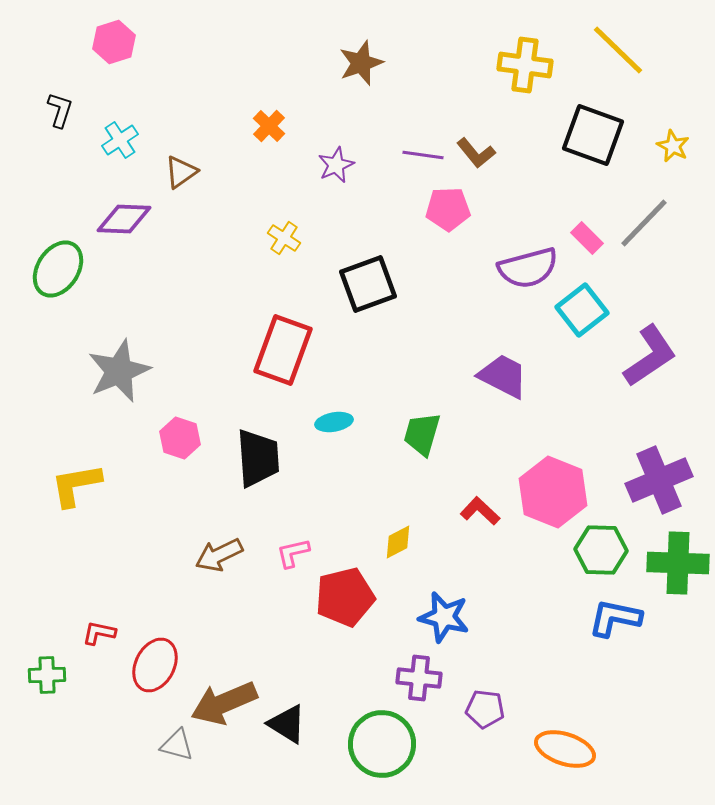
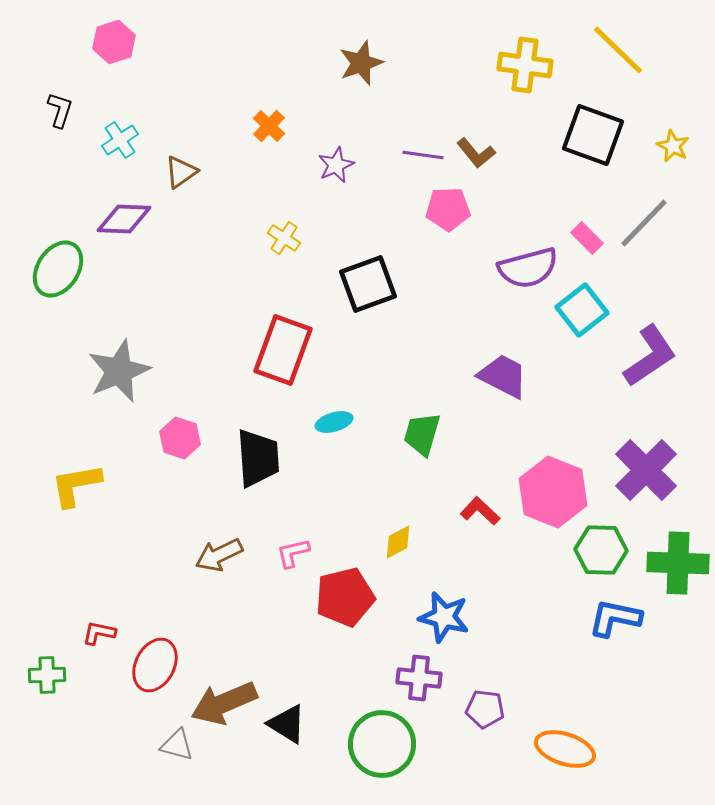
cyan ellipse at (334, 422): rotated 6 degrees counterclockwise
purple cross at (659, 480): moved 13 px left, 10 px up; rotated 22 degrees counterclockwise
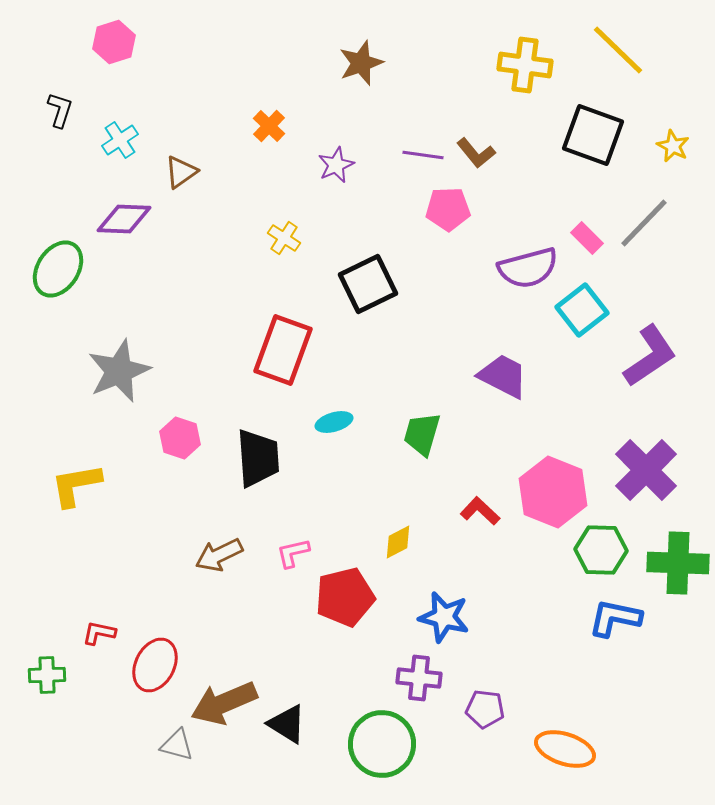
black square at (368, 284): rotated 6 degrees counterclockwise
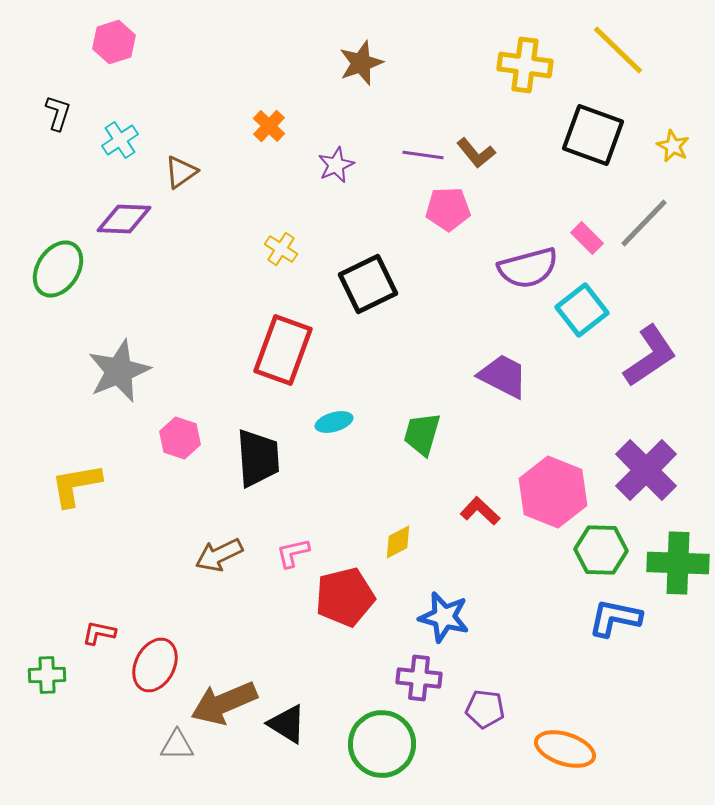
black L-shape at (60, 110): moved 2 px left, 3 px down
yellow cross at (284, 238): moved 3 px left, 11 px down
gray triangle at (177, 745): rotated 15 degrees counterclockwise
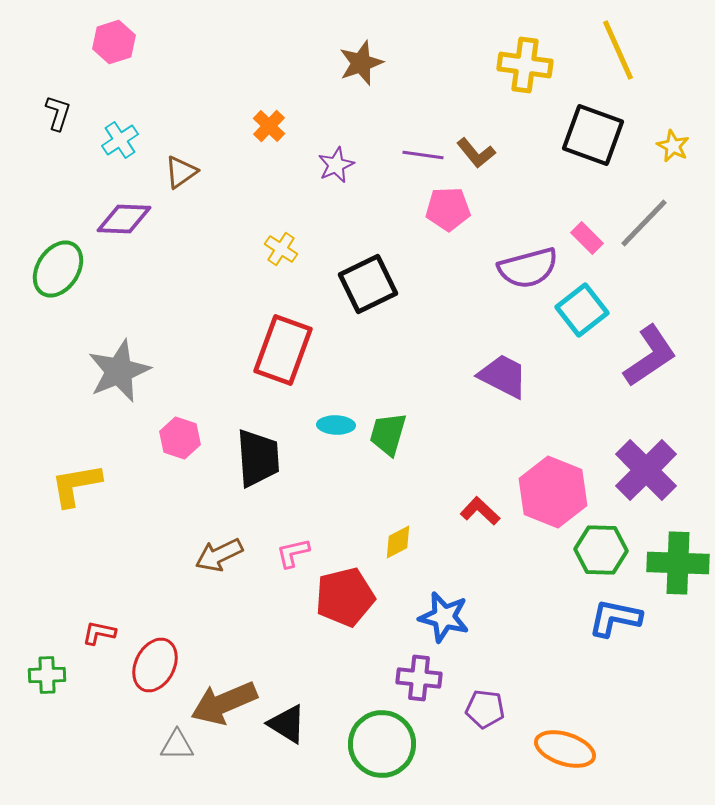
yellow line at (618, 50): rotated 22 degrees clockwise
cyan ellipse at (334, 422): moved 2 px right, 3 px down; rotated 18 degrees clockwise
green trapezoid at (422, 434): moved 34 px left
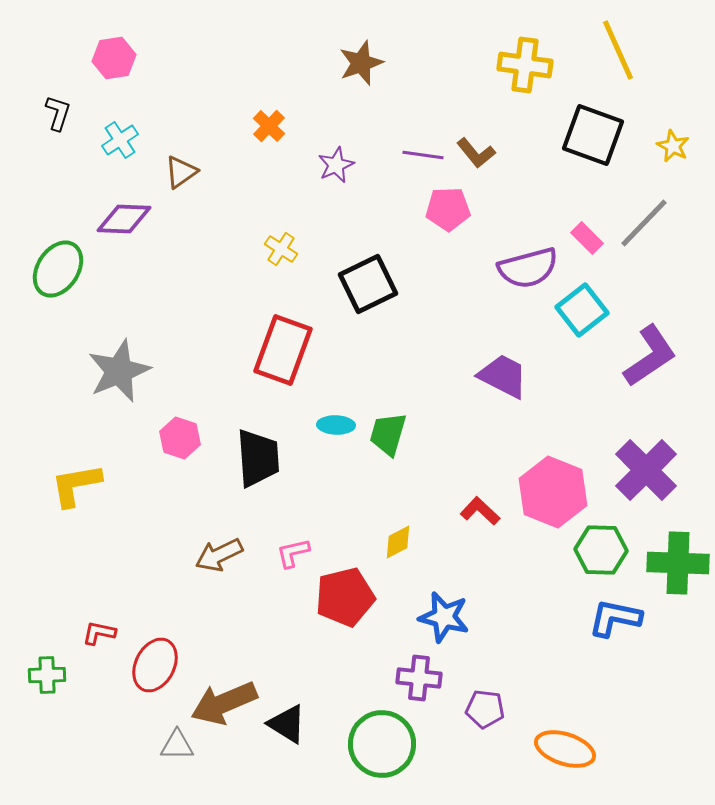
pink hexagon at (114, 42): moved 16 px down; rotated 9 degrees clockwise
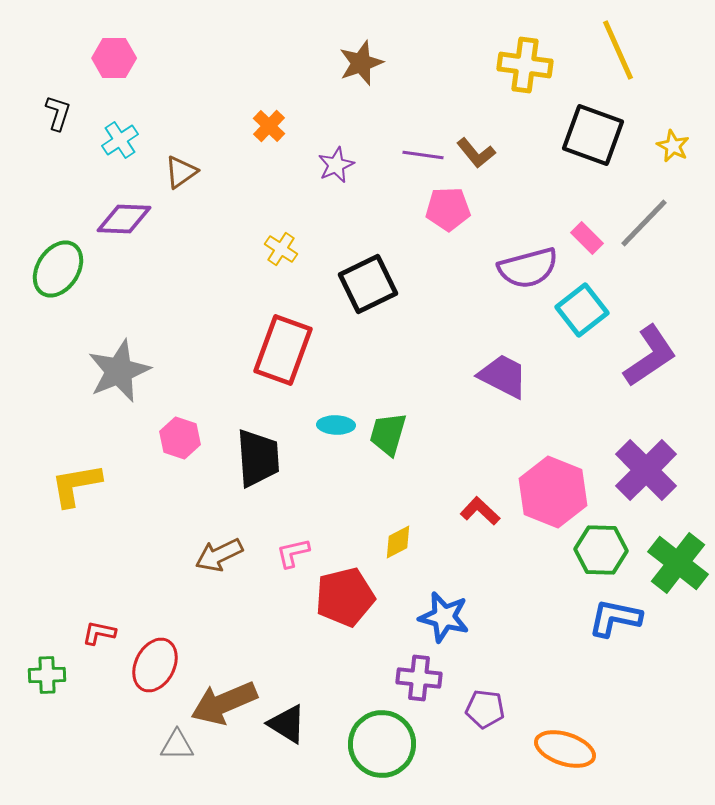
pink hexagon at (114, 58): rotated 9 degrees clockwise
green cross at (678, 563): rotated 36 degrees clockwise
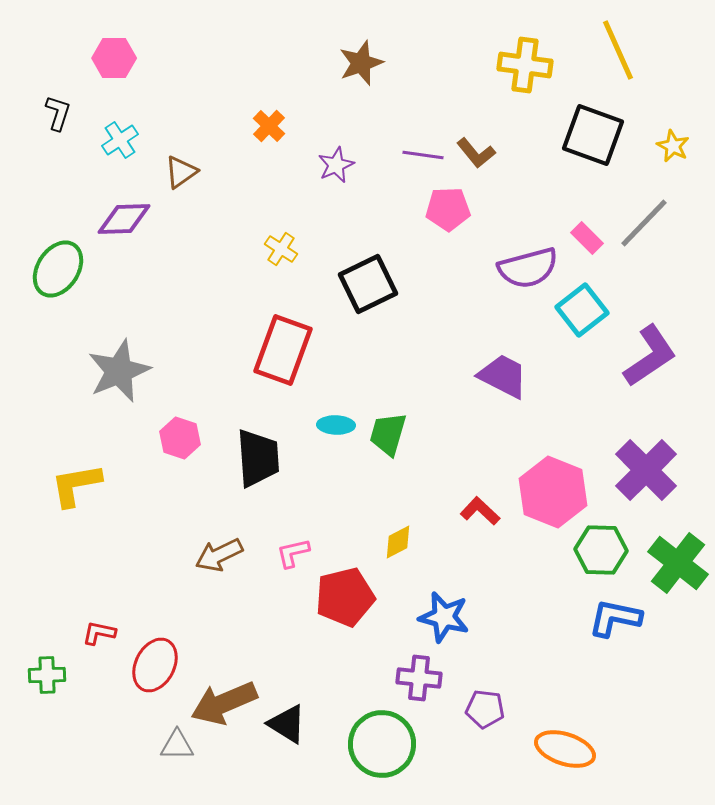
purple diamond at (124, 219): rotated 4 degrees counterclockwise
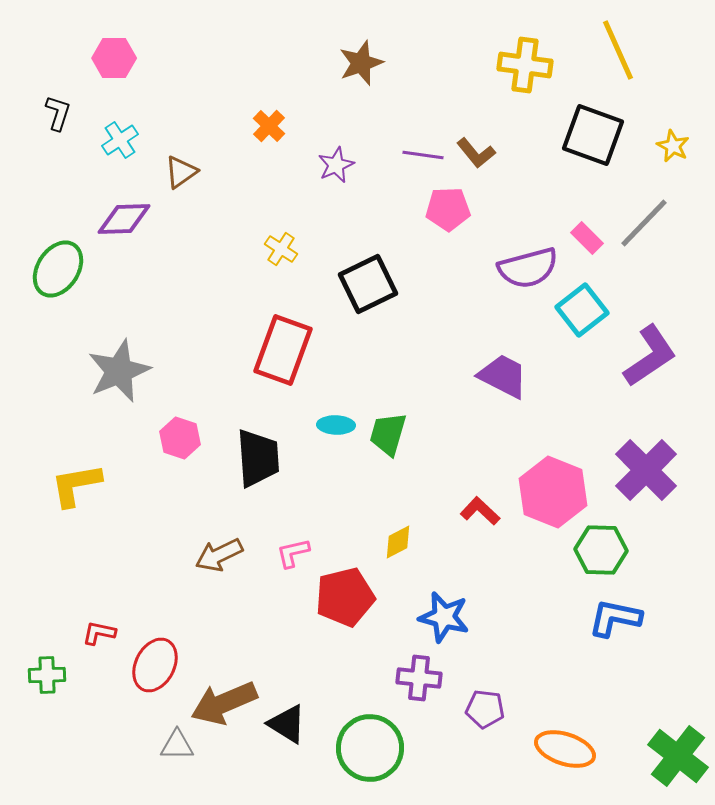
green cross at (678, 563): moved 193 px down
green circle at (382, 744): moved 12 px left, 4 px down
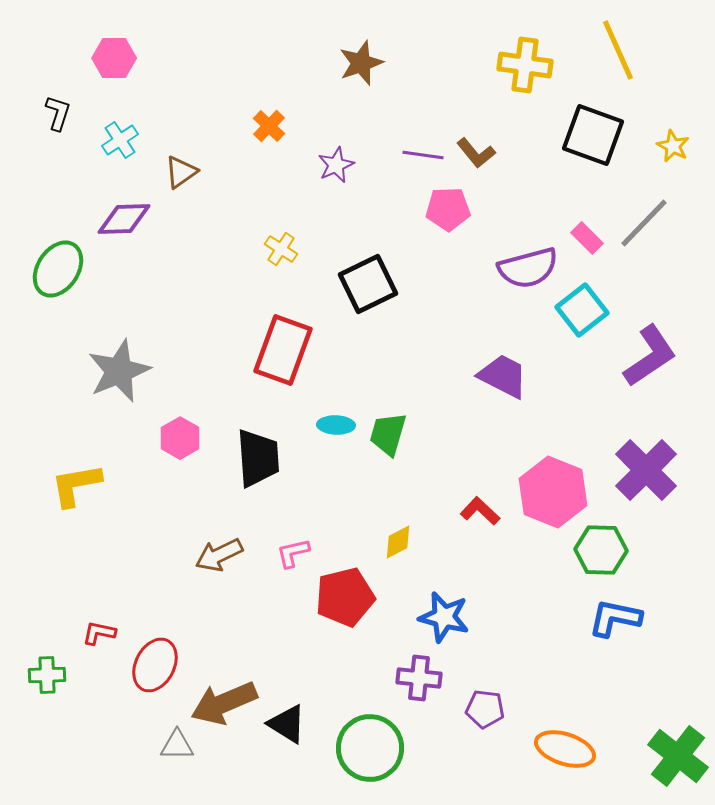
pink hexagon at (180, 438): rotated 12 degrees clockwise
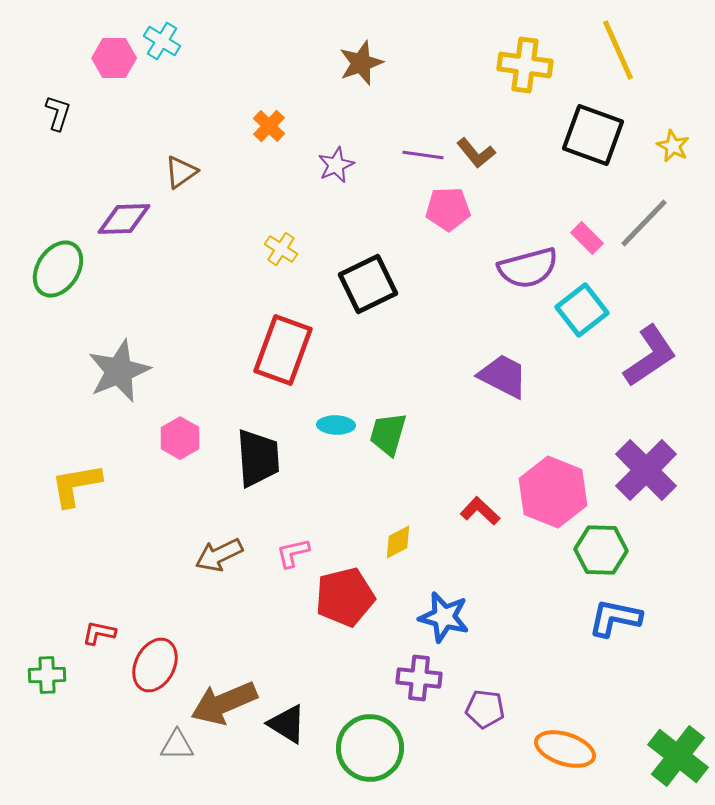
cyan cross at (120, 140): moved 42 px right, 99 px up; rotated 24 degrees counterclockwise
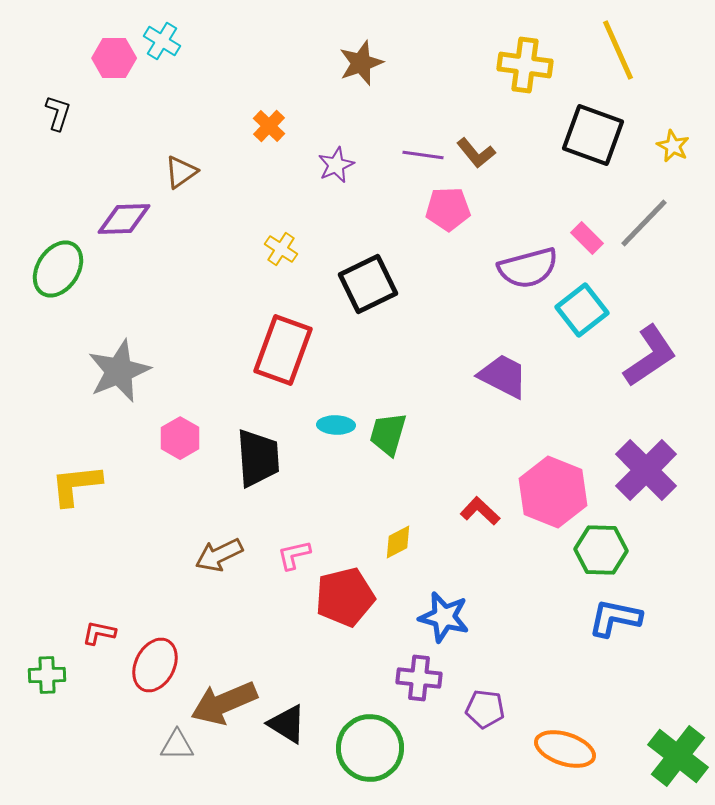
yellow L-shape at (76, 485): rotated 4 degrees clockwise
pink L-shape at (293, 553): moved 1 px right, 2 px down
